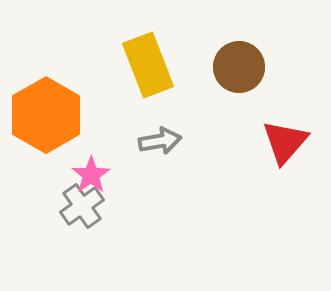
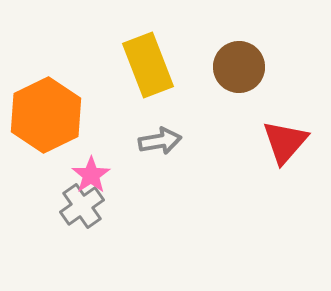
orange hexagon: rotated 4 degrees clockwise
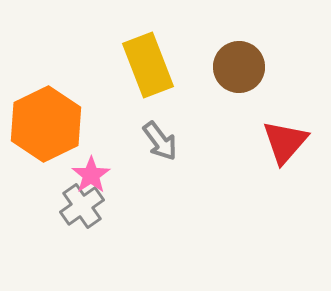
orange hexagon: moved 9 px down
gray arrow: rotated 63 degrees clockwise
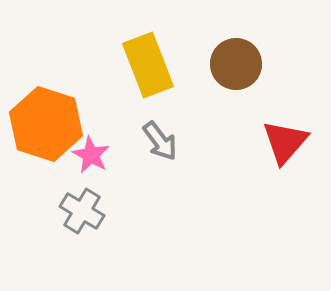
brown circle: moved 3 px left, 3 px up
orange hexagon: rotated 16 degrees counterclockwise
pink star: moved 20 px up; rotated 9 degrees counterclockwise
gray cross: moved 5 px down; rotated 24 degrees counterclockwise
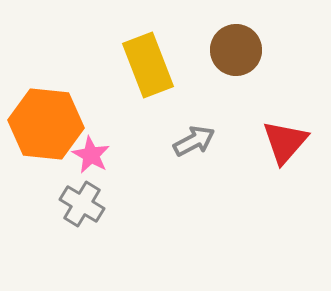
brown circle: moved 14 px up
orange hexagon: rotated 12 degrees counterclockwise
gray arrow: moved 34 px right; rotated 81 degrees counterclockwise
gray cross: moved 7 px up
